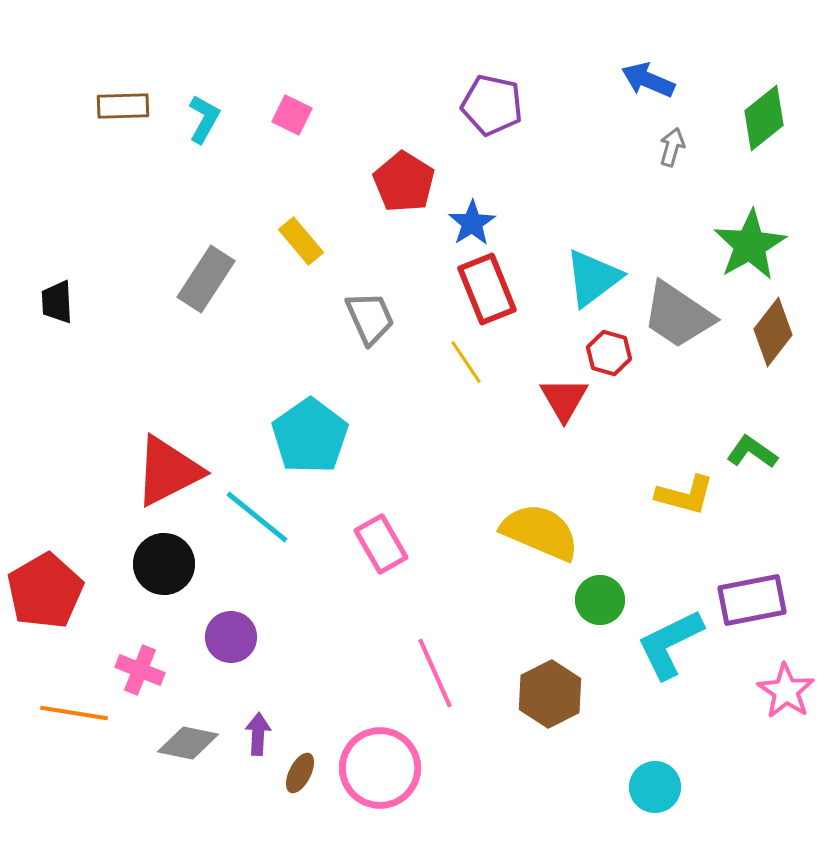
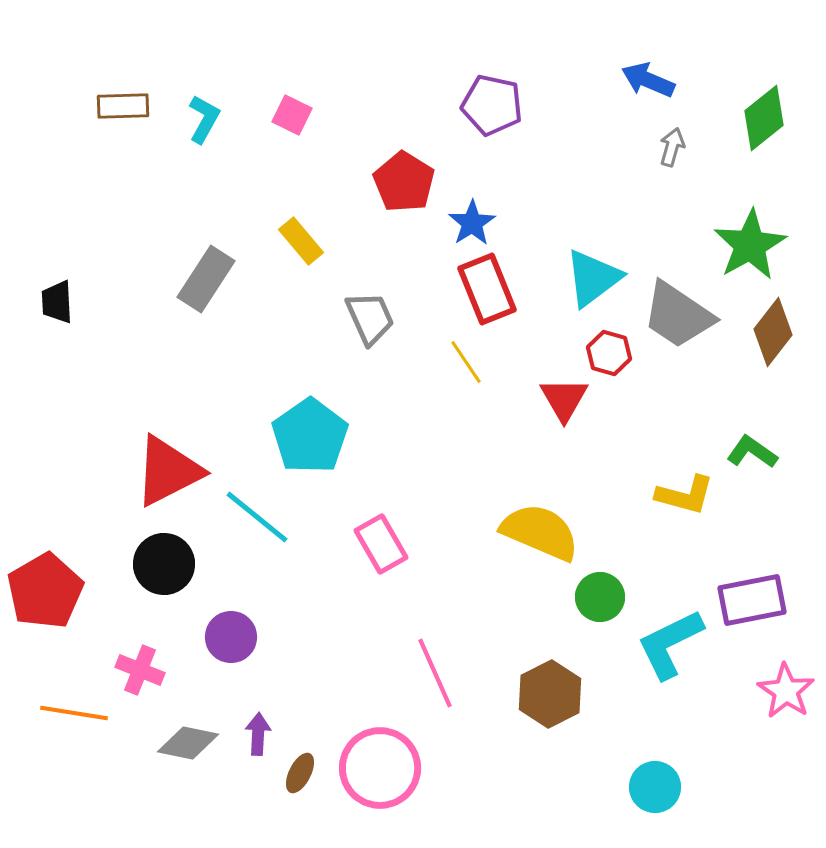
green circle at (600, 600): moved 3 px up
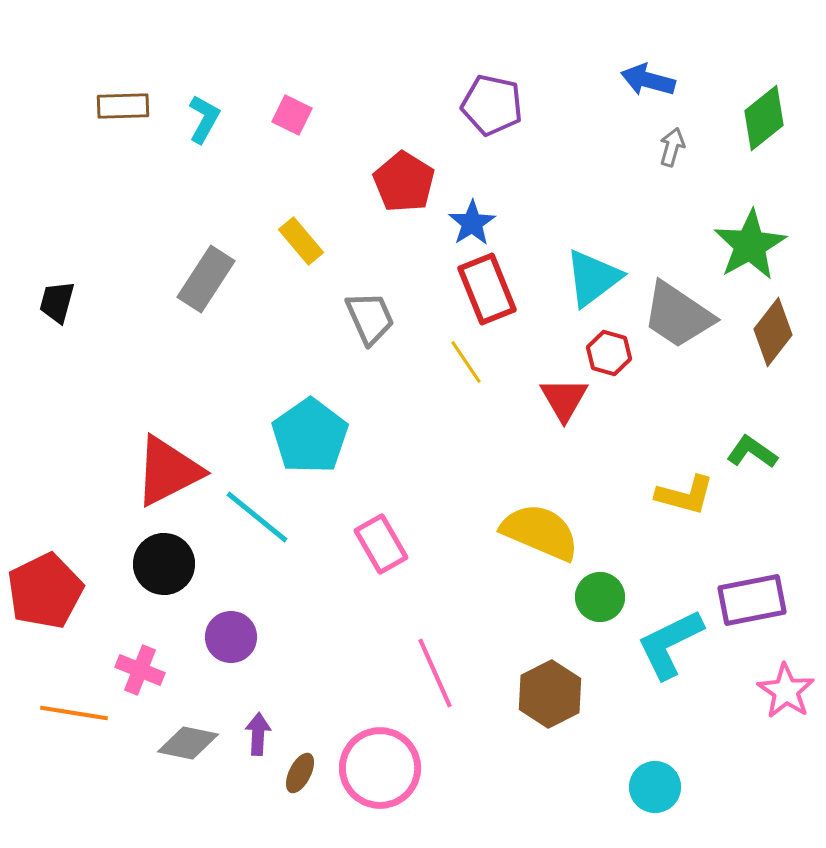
blue arrow at (648, 80): rotated 8 degrees counterclockwise
black trapezoid at (57, 302): rotated 18 degrees clockwise
red pentagon at (45, 591): rotated 4 degrees clockwise
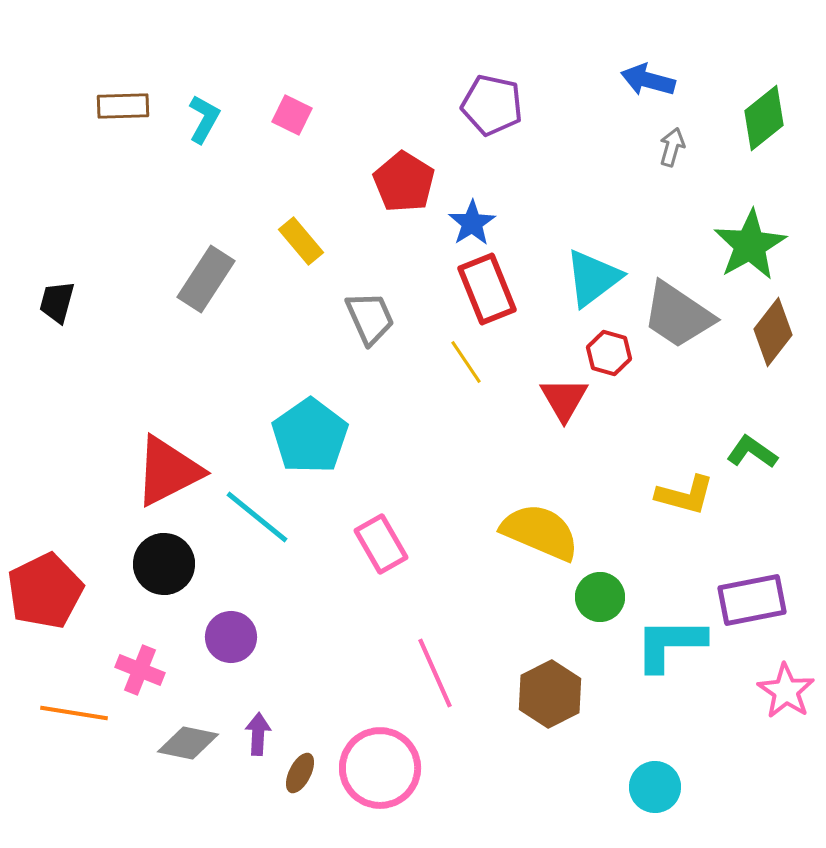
cyan L-shape at (670, 644): rotated 26 degrees clockwise
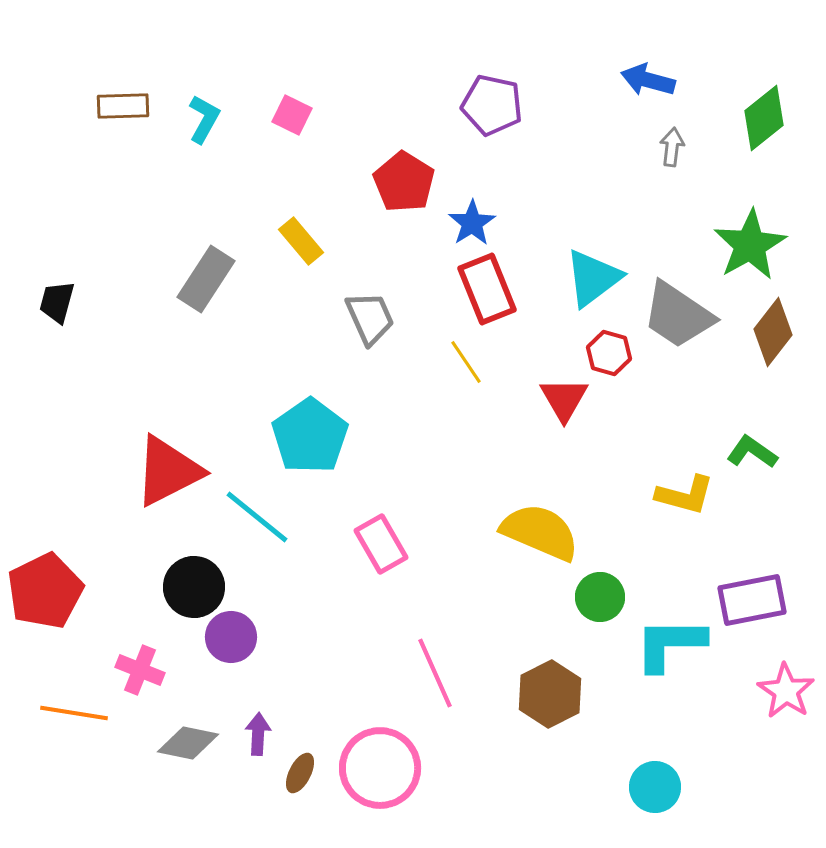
gray arrow at (672, 147): rotated 9 degrees counterclockwise
black circle at (164, 564): moved 30 px right, 23 px down
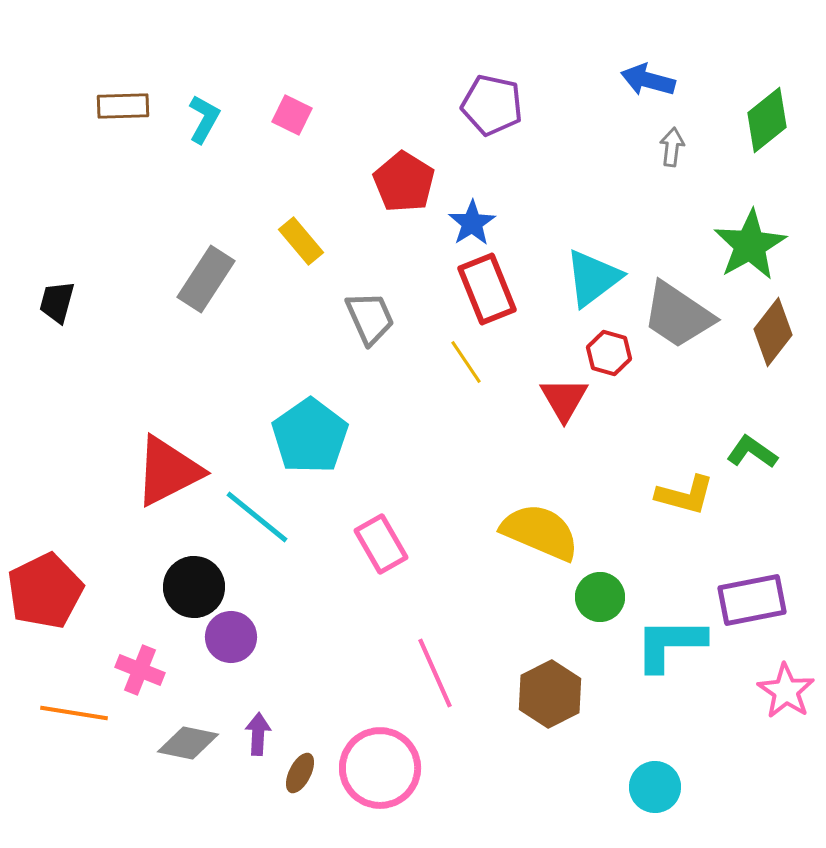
green diamond at (764, 118): moved 3 px right, 2 px down
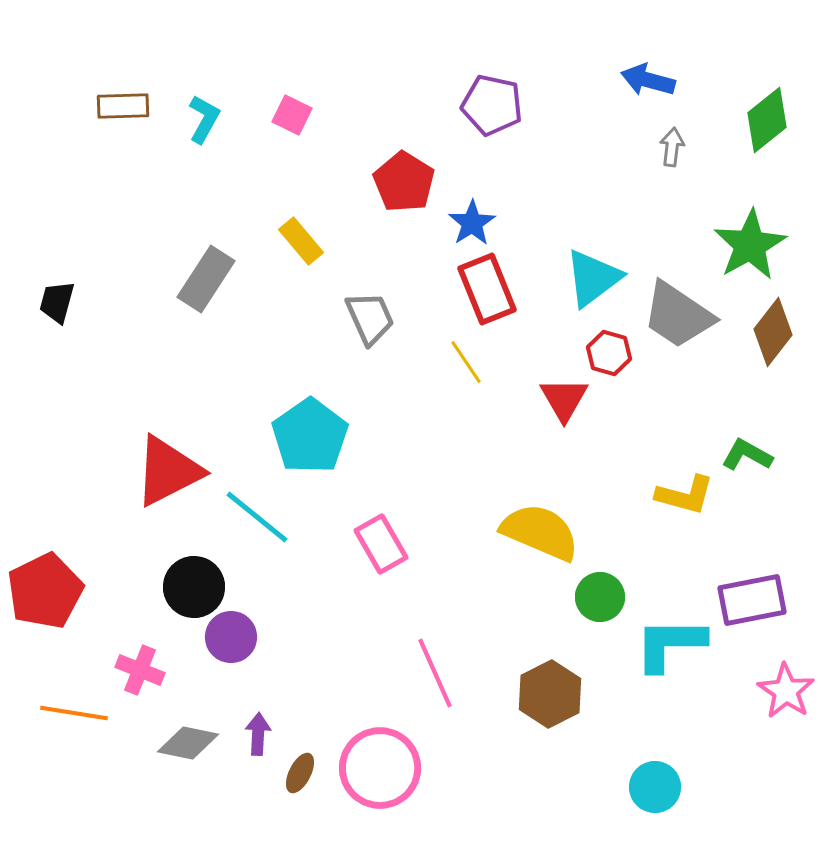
green L-shape at (752, 452): moved 5 px left, 3 px down; rotated 6 degrees counterclockwise
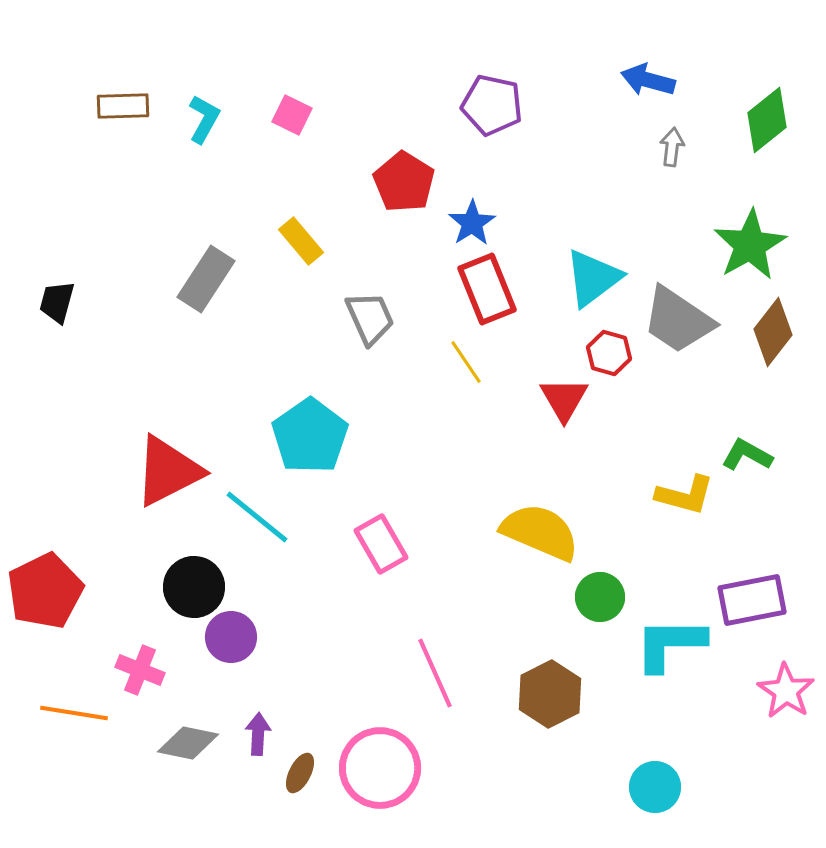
gray trapezoid at (678, 315): moved 5 px down
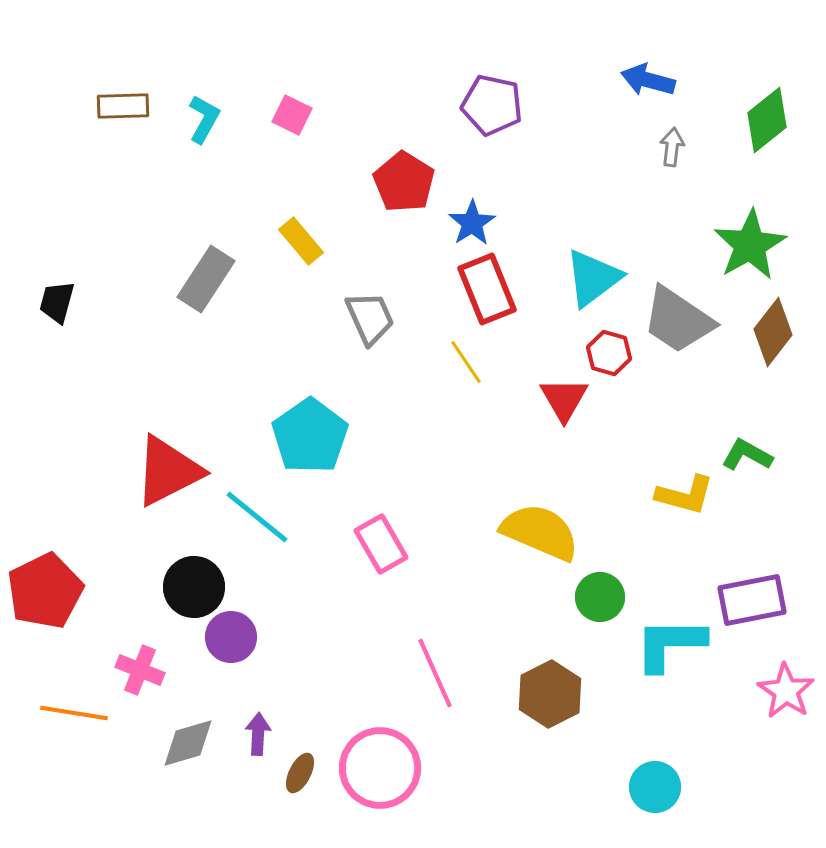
gray diamond at (188, 743): rotated 28 degrees counterclockwise
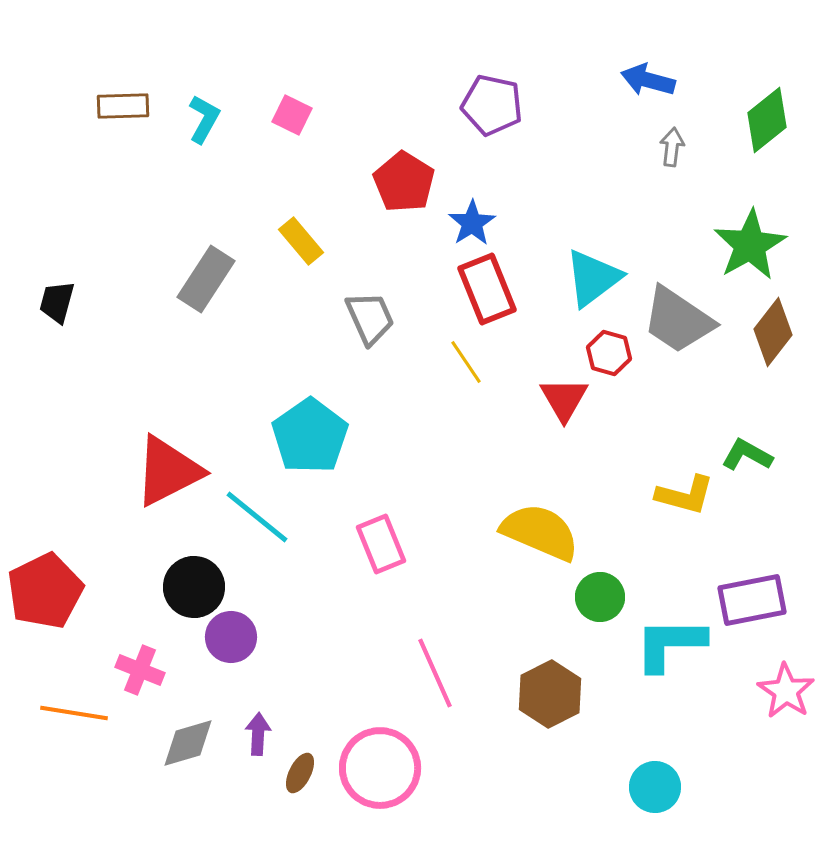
pink rectangle at (381, 544): rotated 8 degrees clockwise
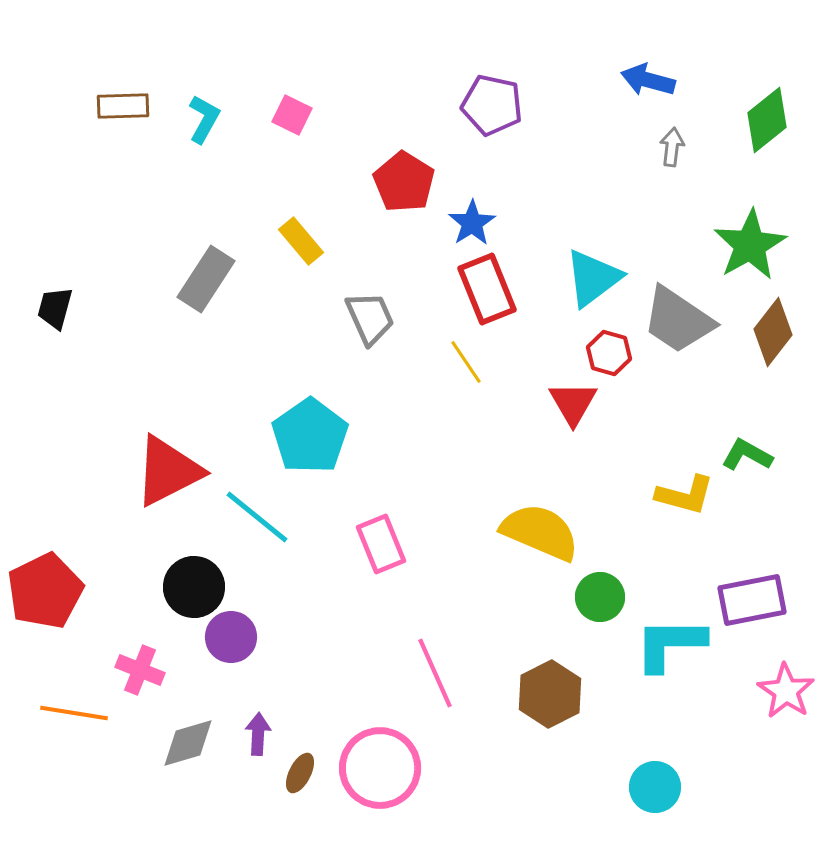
black trapezoid at (57, 302): moved 2 px left, 6 px down
red triangle at (564, 399): moved 9 px right, 4 px down
